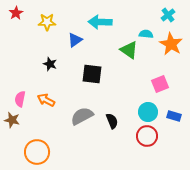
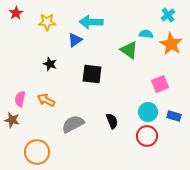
cyan arrow: moved 9 px left
gray semicircle: moved 9 px left, 8 px down
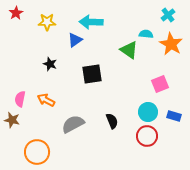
black square: rotated 15 degrees counterclockwise
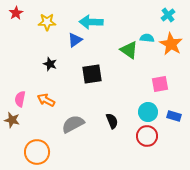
cyan semicircle: moved 1 px right, 4 px down
pink square: rotated 12 degrees clockwise
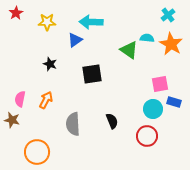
orange arrow: rotated 90 degrees clockwise
cyan circle: moved 5 px right, 3 px up
blue rectangle: moved 14 px up
gray semicircle: rotated 65 degrees counterclockwise
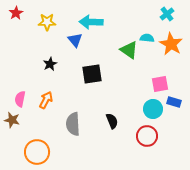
cyan cross: moved 1 px left, 1 px up
blue triangle: rotated 35 degrees counterclockwise
black star: rotated 24 degrees clockwise
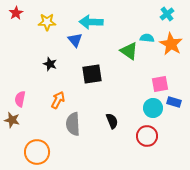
green triangle: moved 1 px down
black star: rotated 24 degrees counterclockwise
orange arrow: moved 12 px right
cyan circle: moved 1 px up
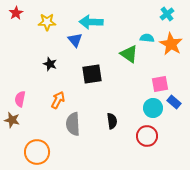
green triangle: moved 3 px down
blue rectangle: rotated 24 degrees clockwise
black semicircle: rotated 14 degrees clockwise
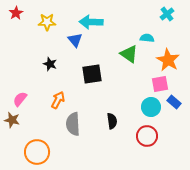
orange star: moved 3 px left, 16 px down
pink semicircle: rotated 28 degrees clockwise
cyan circle: moved 2 px left, 1 px up
